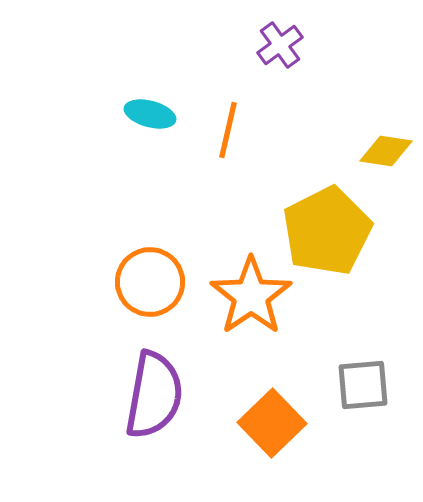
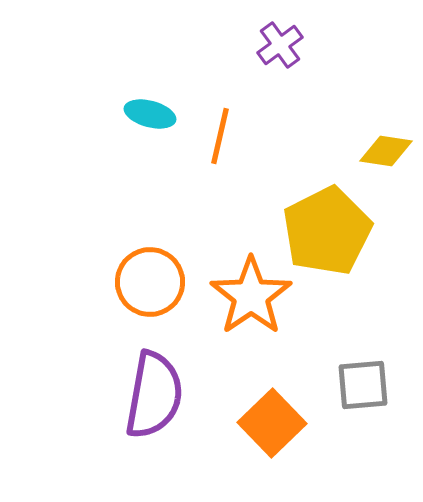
orange line: moved 8 px left, 6 px down
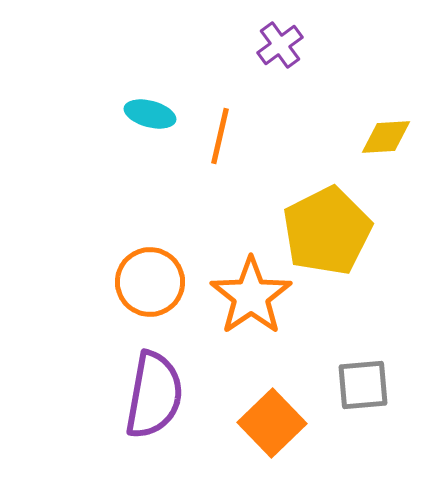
yellow diamond: moved 14 px up; rotated 12 degrees counterclockwise
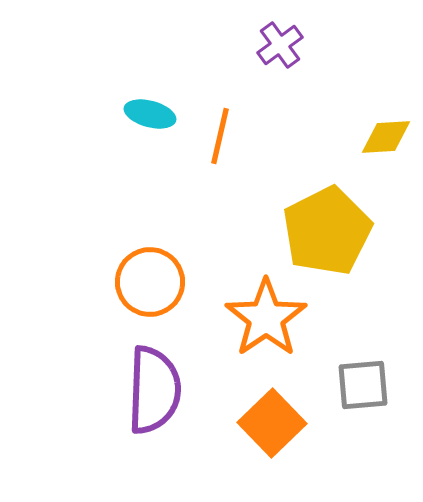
orange star: moved 15 px right, 22 px down
purple semicircle: moved 5 px up; rotated 8 degrees counterclockwise
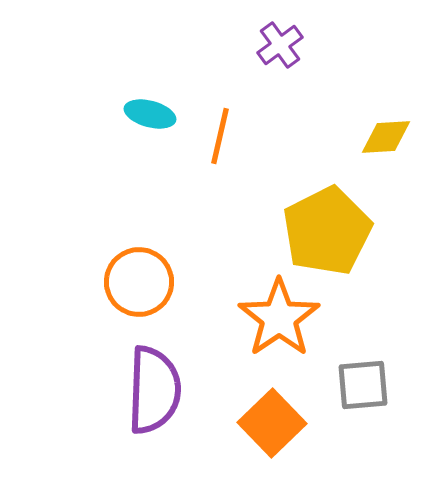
orange circle: moved 11 px left
orange star: moved 13 px right
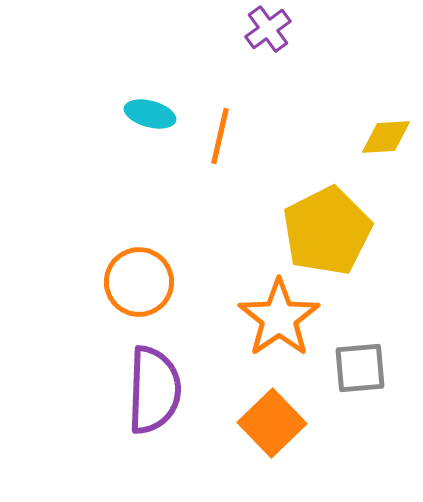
purple cross: moved 12 px left, 16 px up
gray square: moved 3 px left, 17 px up
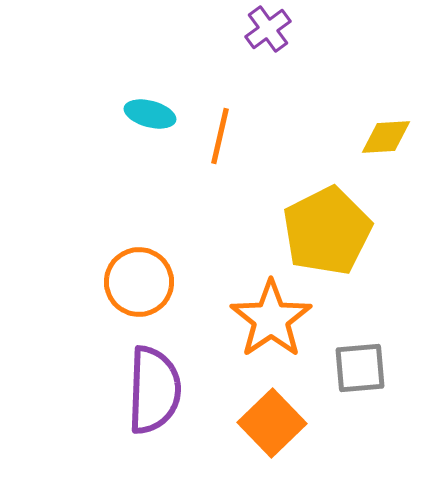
orange star: moved 8 px left, 1 px down
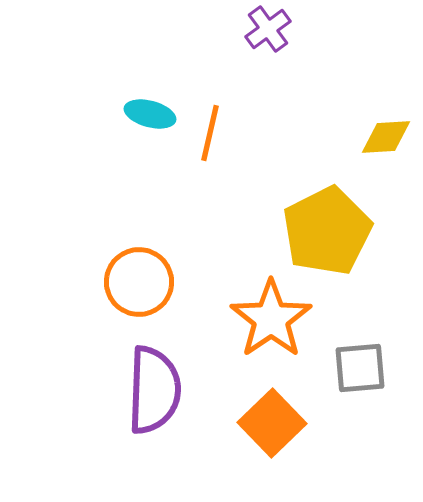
orange line: moved 10 px left, 3 px up
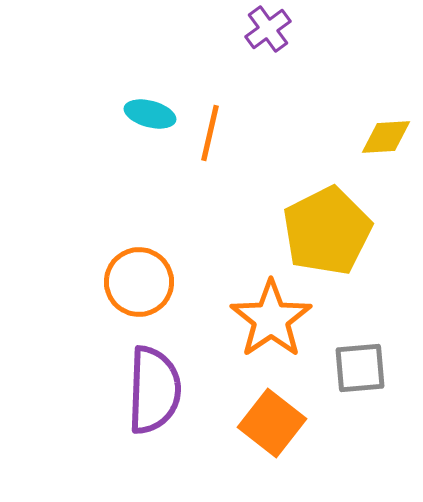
orange square: rotated 8 degrees counterclockwise
